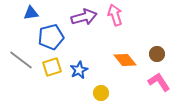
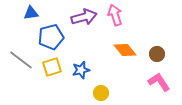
orange diamond: moved 10 px up
blue star: moved 2 px right; rotated 12 degrees clockwise
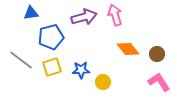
orange diamond: moved 3 px right, 1 px up
blue star: rotated 12 degrees clockwise
yellow circle: moved 2 px right, 11 px up
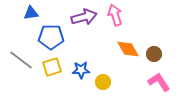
blue pentagon: rotated 15 degrees clockwise
orange diamond: rotated 10 degrees clockwise
brown circle: moved 3 px left
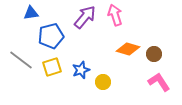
purple arrow: moved 1 px right; rotated 35 degrees counterclockwise
blue pentagon: moved 1 px up; rotated 15 degrees counterclockwise
orange diamond: rotated 45 degrees counterclockwise
blue star: rotated 18 degrees counterclockwise
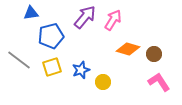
pink arrow: moved 2 px left, 5 px down; rotated 50 degrees clockwise
gray line: moved 2 px left
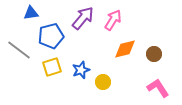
purple arrow: moved 2 px left, 1 px down
orange diamond: moved 3 px left; rotated 30 degrees counterclockwise
gray line: moved 10 px up
pink L-shape: moved 1 px left, 6 px down
